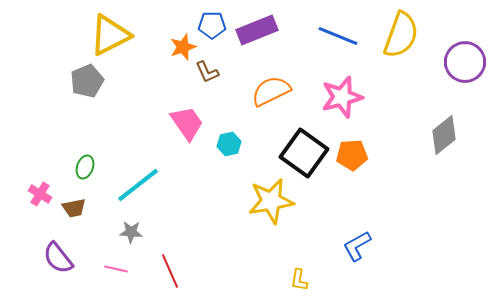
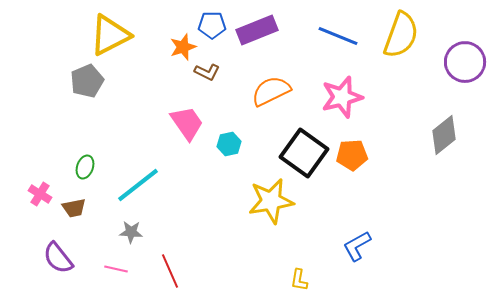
brown L-shape: rotated 40 degrees counterclockwise
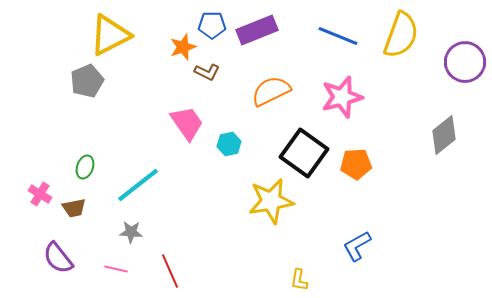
orange pentagon: moved 4 px right, 9 px down
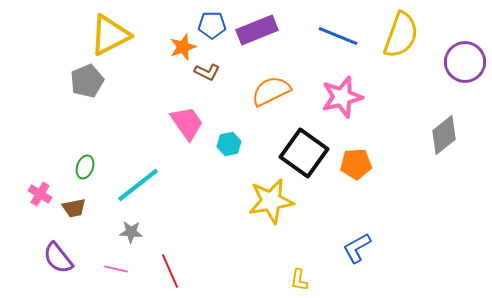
blue L-shape: moved 2 px down
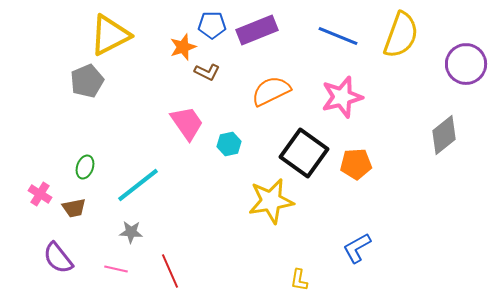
purple circle: moved 1 px right, 2 px down
